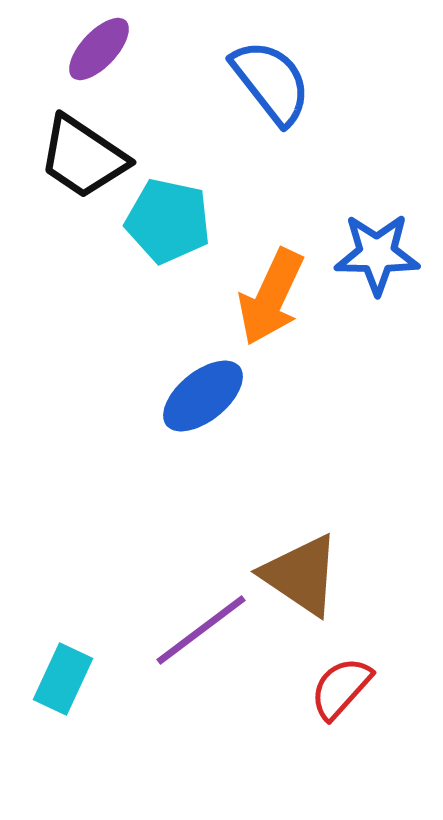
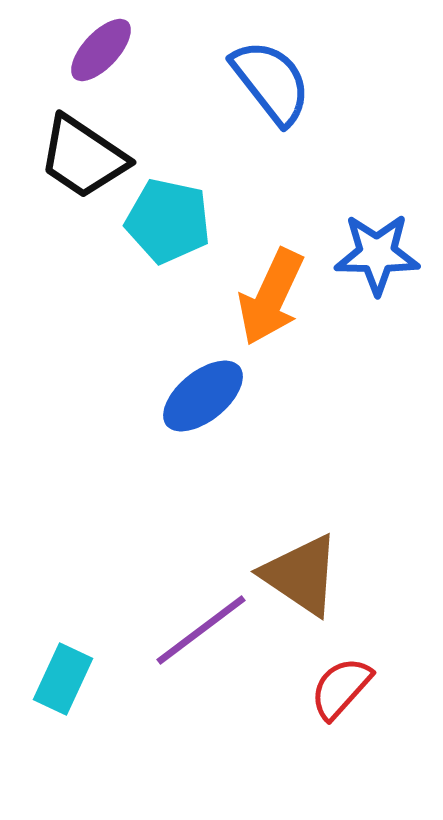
purple ellipse: moved 2 px right, 1 px down
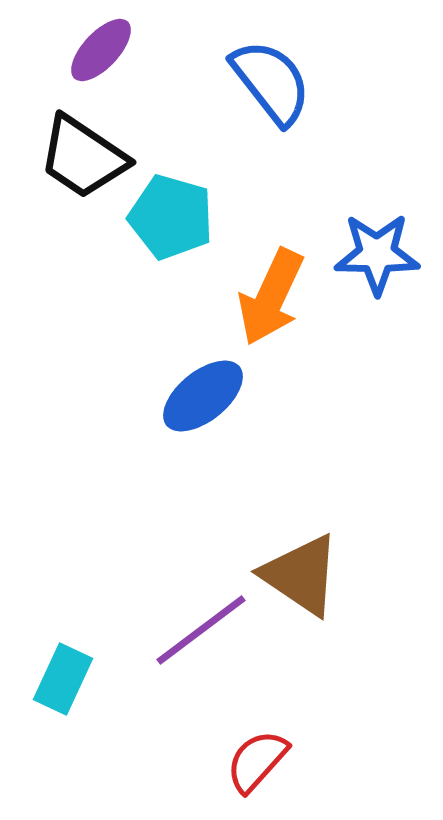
cyan pentagon: moved 3 px right, 4 px up; rotated 4 degrees clockwise
red semicircle: moved 84 px left, 73 px down
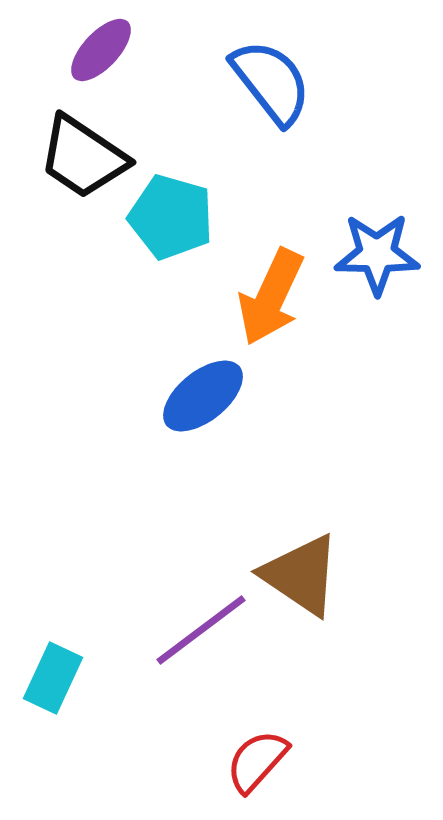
cyan rectangle: moved 10 px left, 1 px up
